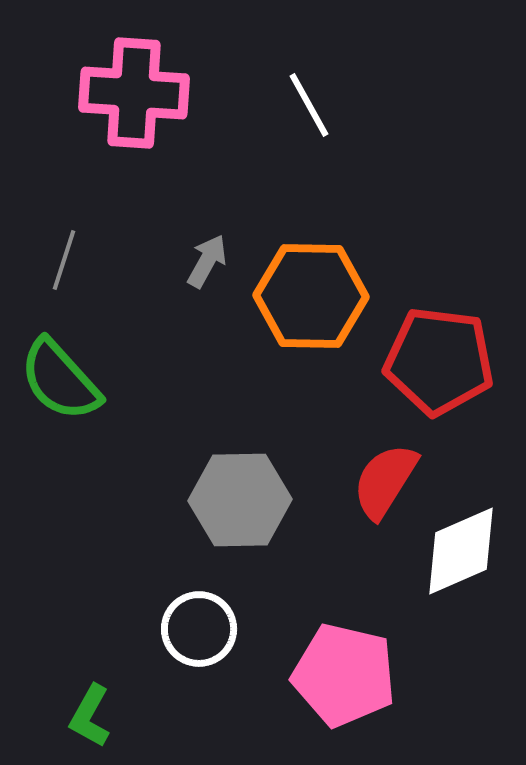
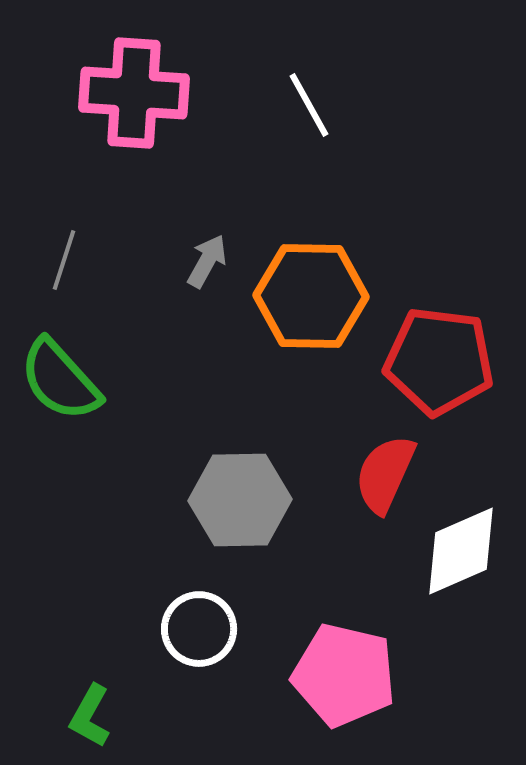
red semicircle: moved 7 px up; rotated 8 degrees counterclockwise
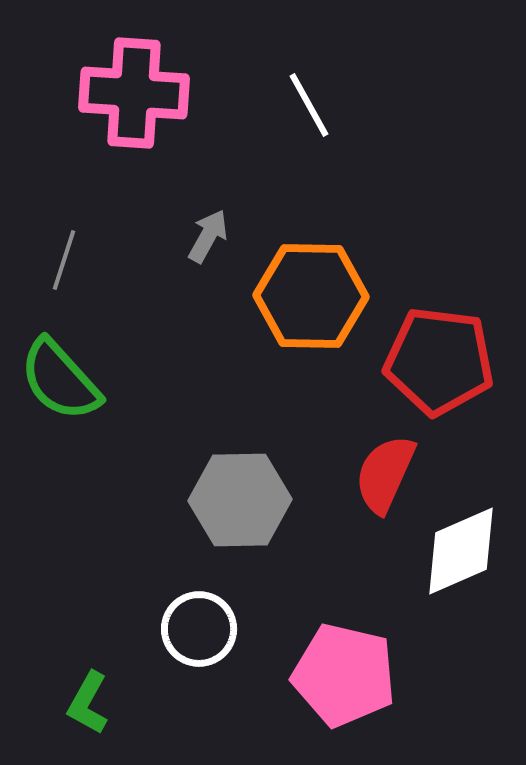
gray arrow: moved 1 px right, 25 px up
green L-shape: moved 2 px left, 13 px up
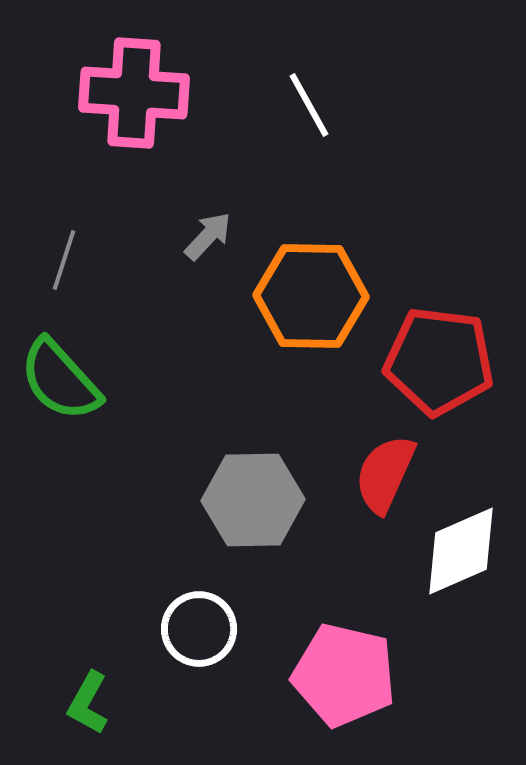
gray arrow: rotated 14 degrees clockwise
gray hexagon: moved 13 px right
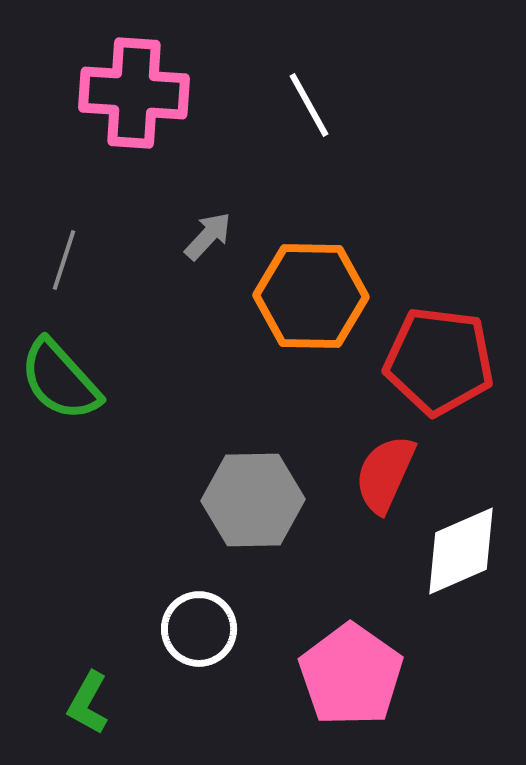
pink pentagon: moved 7 px right; rotated 22 degrees clockwise
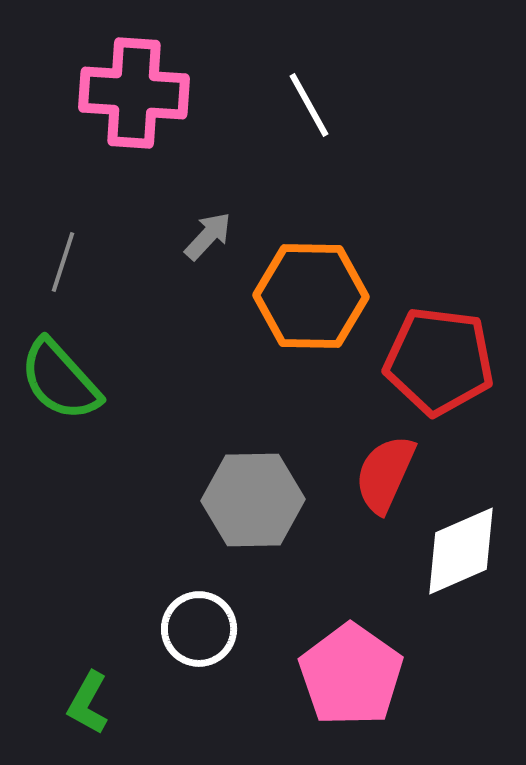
gray line: moved 1 px left, 2 px down
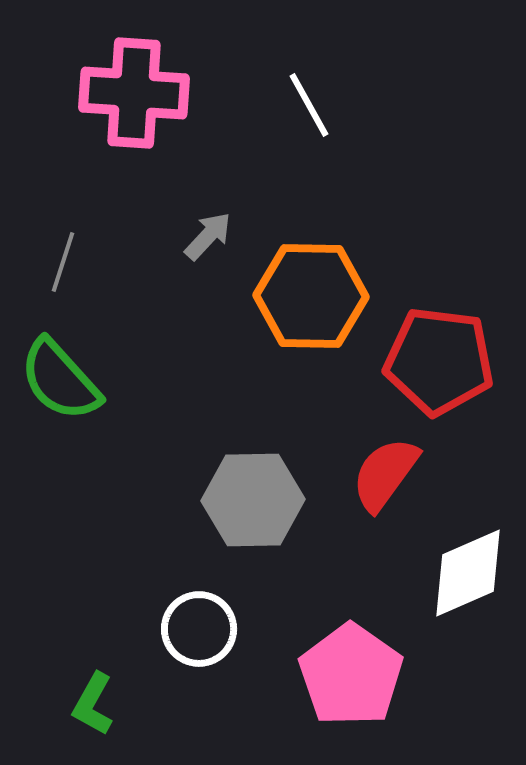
red semicircle: rotated 12 degrees clockwise
white diamond: moved 7 px right, 22 px down
green L-shape: moved 5 px right, 1 px down
